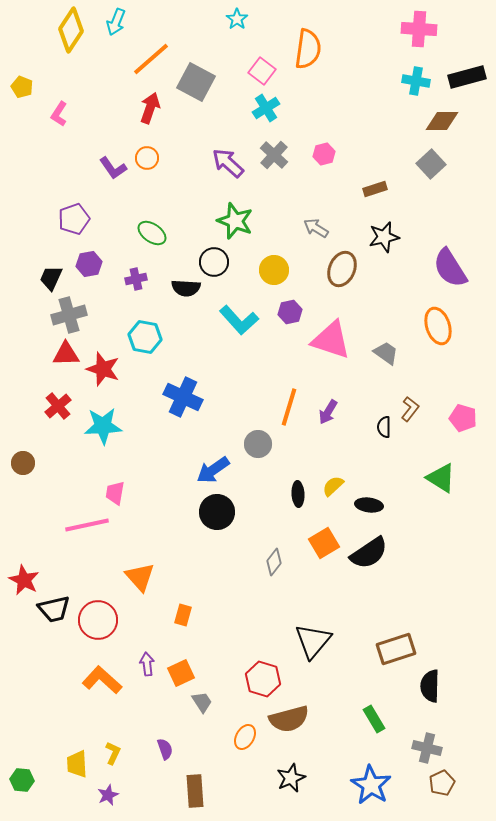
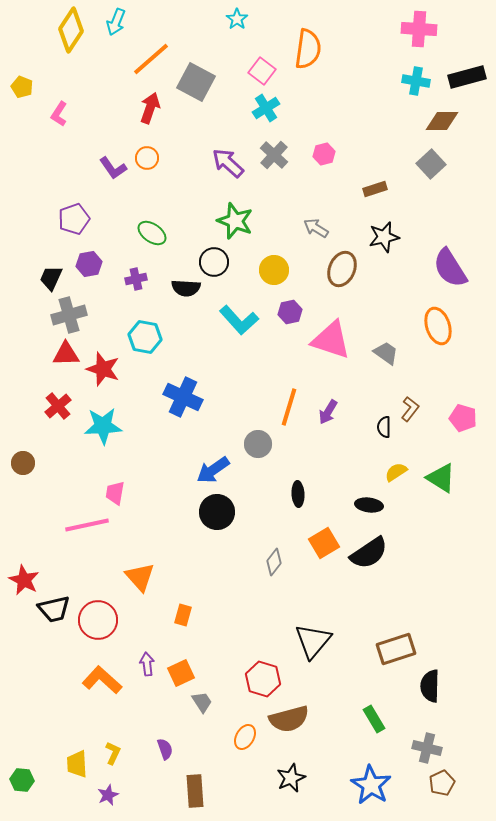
yellow semicircle at (333, 486): moved 63 px right, 14 px up; rotated 10 degrees clockwise
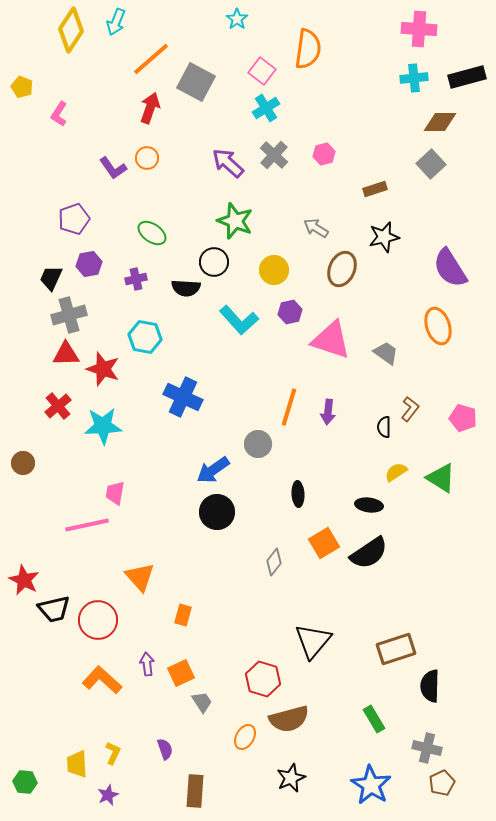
cyan cross at (416, 81): moved 2 px left, 3 px up; rotated 16 degrees counterclockwise
brown diamond at (442, 121): moved 2 px left, 1 px down
purple arrow at (328, 412): rotated 25 degrees counterclockwise
green hexagon at (22, 780): moved 3 px right, 2 px down
brown rectangle at (195, 791): rotated 8 degrees clockwise
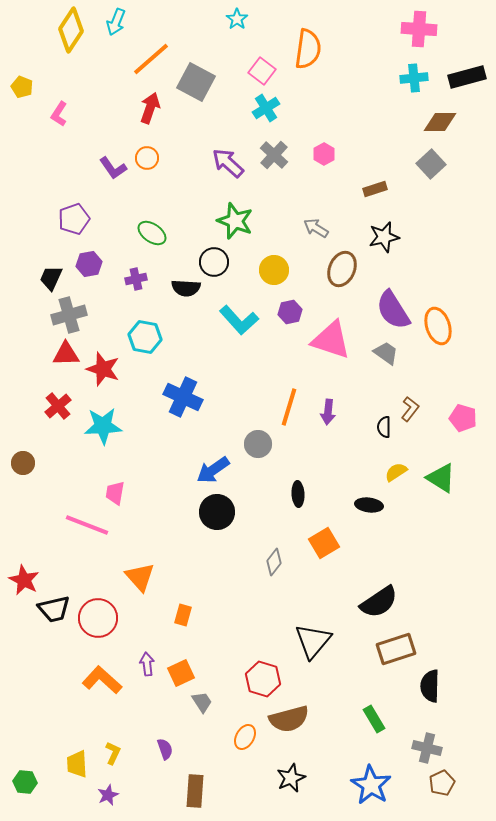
pink hexagon at (324, 154): rotated 15 degrees counterclockwise
purple semicircle at (450, 268): moved 57 px left, 42 px down
pink line at (87, 525): rotated 33 degrees clockwise
black semicircle at (369, 553): moved 10 px right, 49 px down
red circle at (98, 620): moved 2 px up
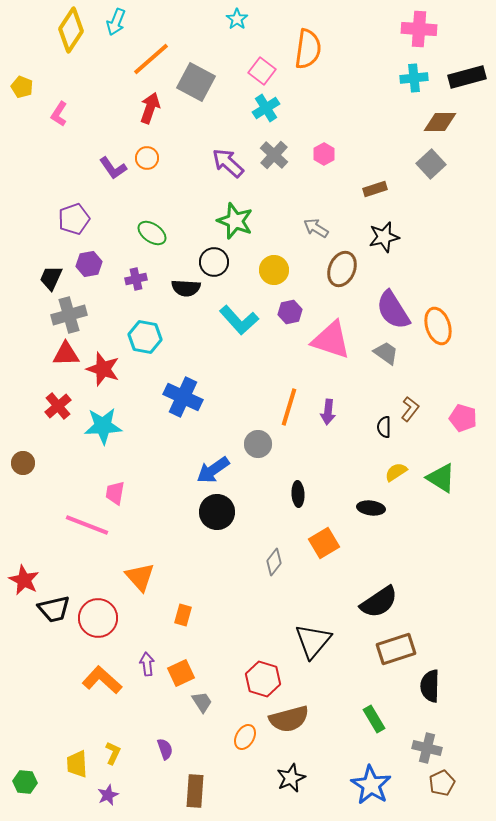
black ellipse at (369, 505): moved 2 px right, 3 px down
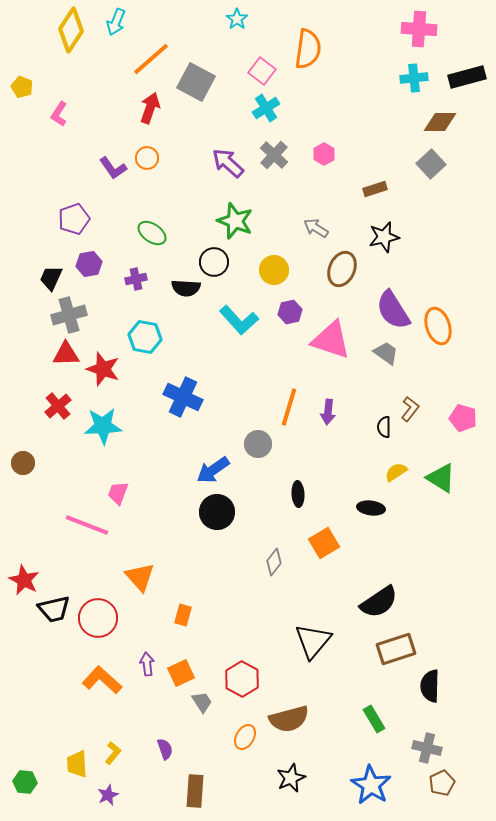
pink trapezoid at (115, 493): moved 3 px right; rotated 10 degrees clockwise
red hexagon at (263, 679): moved 21 px left; rotated 12 degrees clockwise
yellow L-shape at (113, 753): rotated 15 degrees clockwise
